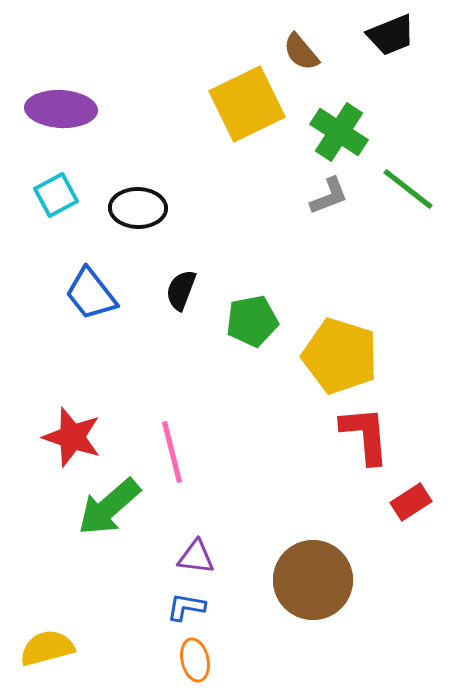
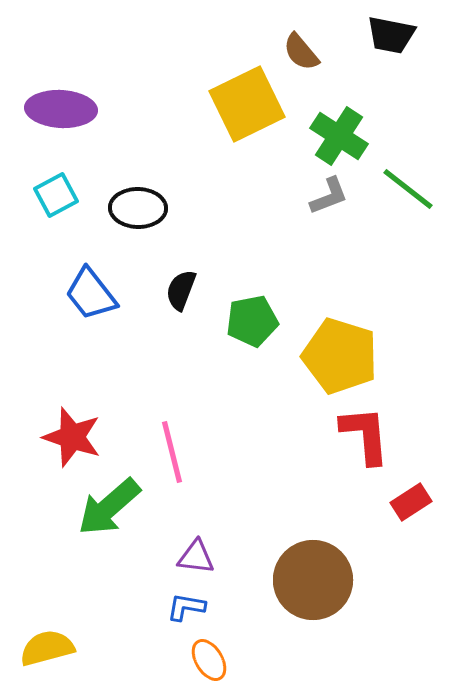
black trapezoid: rotated 33 degrees clockwise
green cross: moved 4 px down
orange ellipse: moved 14 px right; rotated 18 degrees counterclockwise
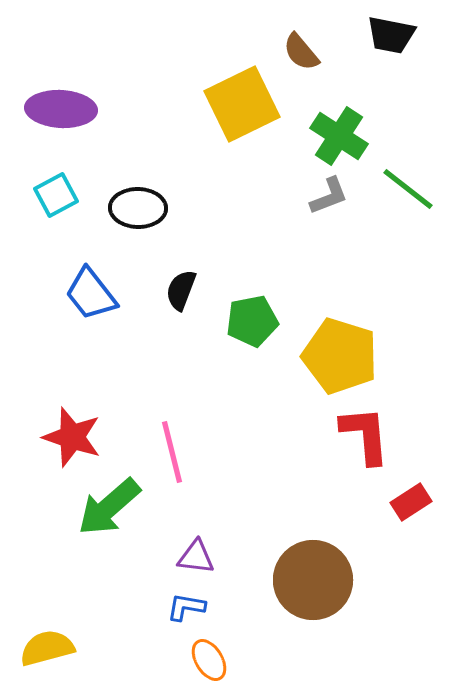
yellow square: moved 5 px left
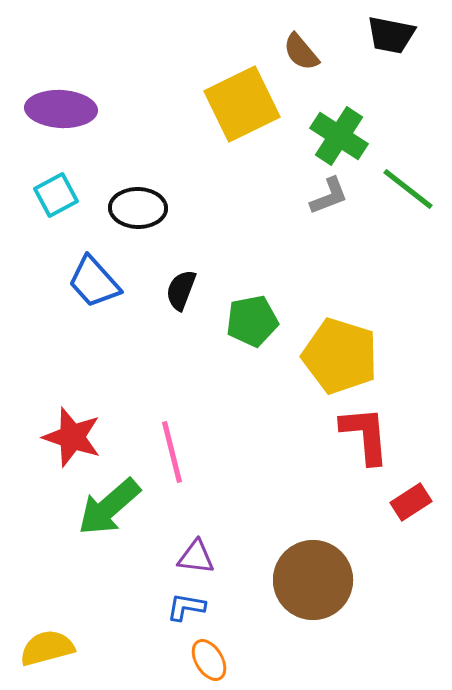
blue trapezoid: moved 3 px right, 12 px up; rotated 4 degrees counterclockwise
